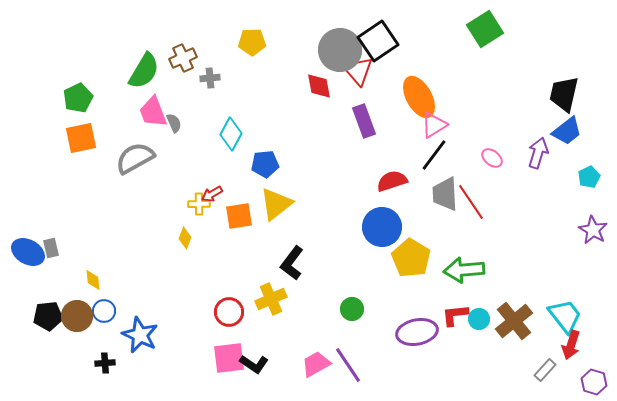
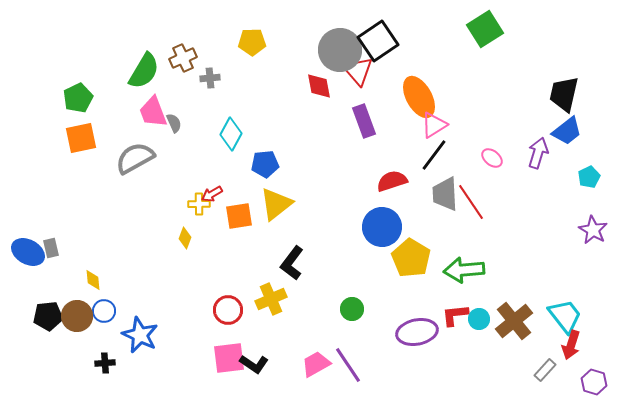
red circle at (229, 312): moved 1 px left, 2 px up
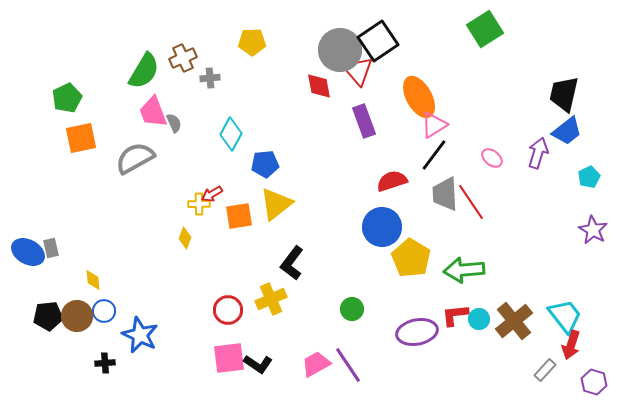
green pentagon at (78, 98): moved 11 px left
black L-shape at (254, 364): moved 4 px right
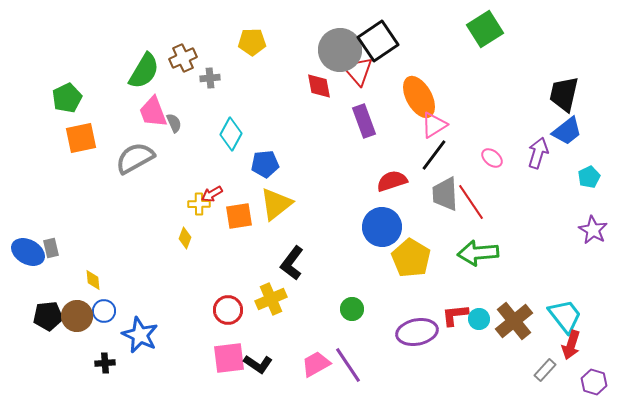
green arrow at (464, 270): moved 14 px right, 17 px up
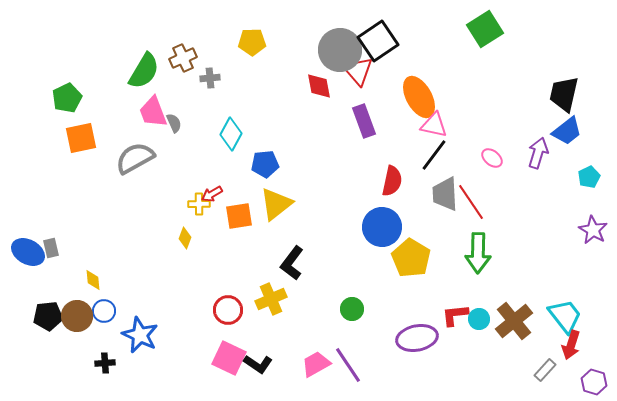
pink triangle at (434, 125): rotated 44 degrees clockwise
red semicircle at (392, 181): rotated 120 degrees clockwise
green arrow at (478, 253): rotated 84 degrees counterclockwise
purple ellipse at (417, 332): moved 6 px down
pink square at (229, 358): rotated 32 degrees clockwise
